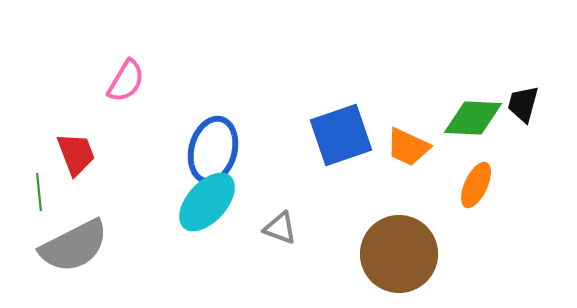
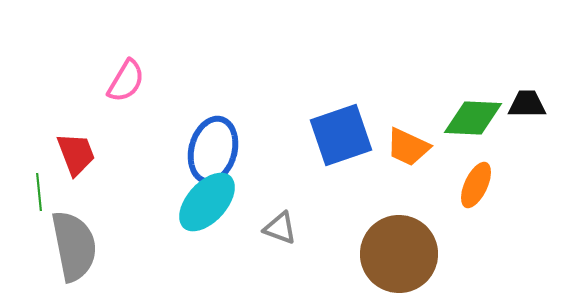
black trapezoid: moved 4 px right; rotated 75 degrees clockwise
gray semicircle: rotated 74 degrees counterclockwise
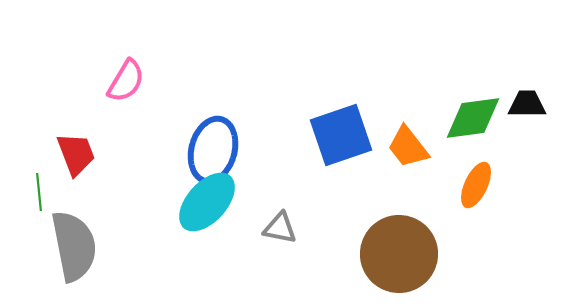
green diamond: rotated 10 degrees counterclockwise
orange trapezoid: rotated 27 degrees clockwise
gray triangle: rotated 9 degrees counterclockwise
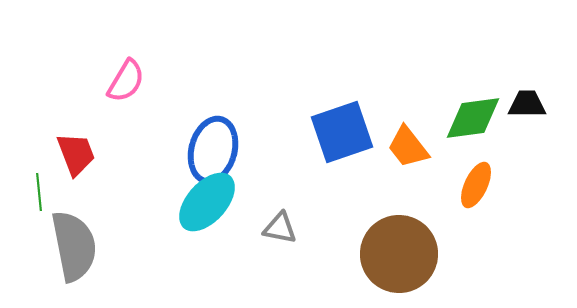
blue square: moved 1 px right, 3 px up
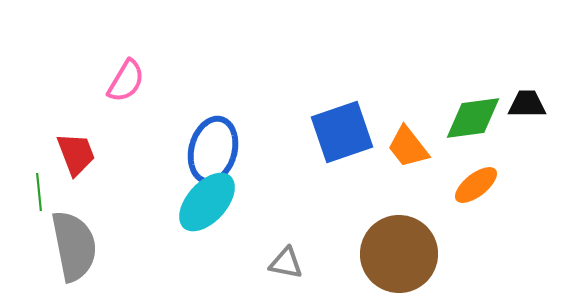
orange ellipse: rotated 27 degrees clockwise
gray triangle: moved 6 px right, 35 px down
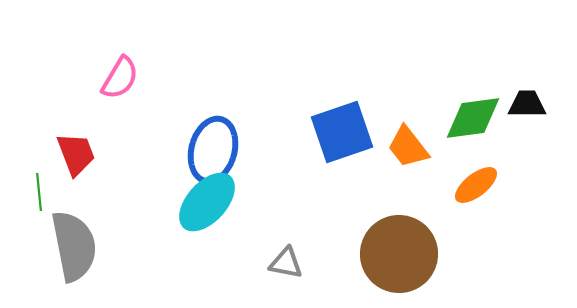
pink semicircle: moved 6 px left, 3 px up
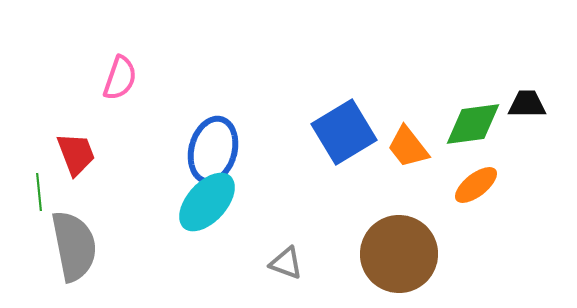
pink semicircle: rotated 12 degrees counterclockwise
green diamond: moved 6 px down
blue square: moved 2 px right; rotated 12 degrees counterclockwise
gray triangle: rotated 9 degrees clockwise
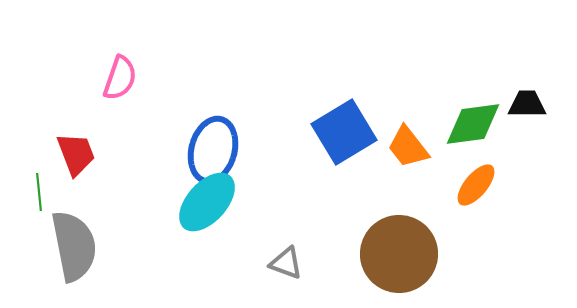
orange ellipse: rotated 12 degrees counterclockwise
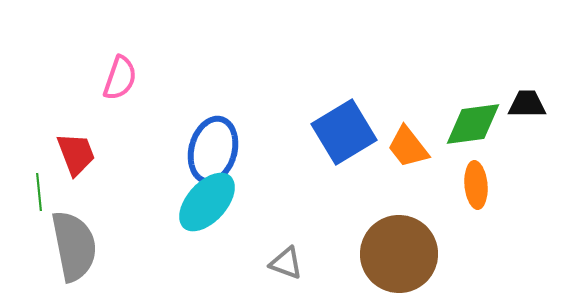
orange ellipse: rotated 45 degrees counterclockwise
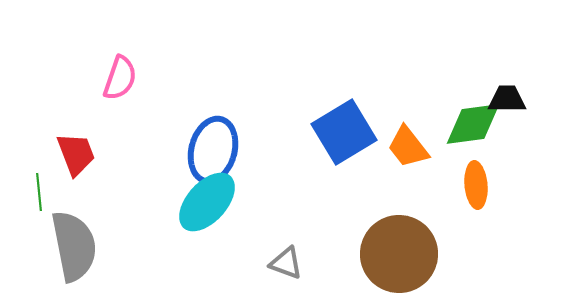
black trapezoid: moved 20 px left, 5 px up
